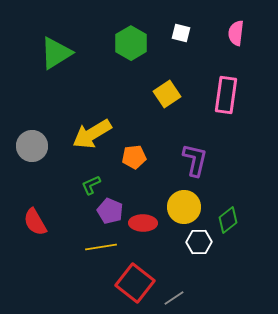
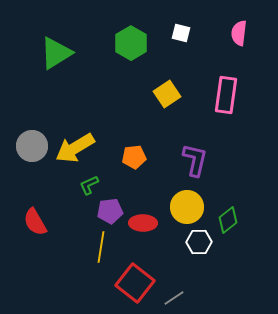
pink semicircle: moved 3 px right
yellow arrow: moved 17 px left, 14 px down
green L-shape: moved 2 px left
yellow circle: moved 3 px right
purple pentagon: rotated 30 degrees counterclockwise
yellow line: rotated 72 degrees counterclockwise
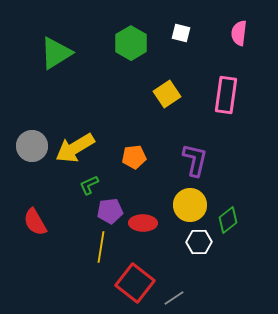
yellow circle: moved 3 px right, 2 px up
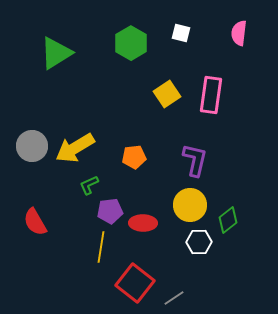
pink rectangle: moved 15 px left
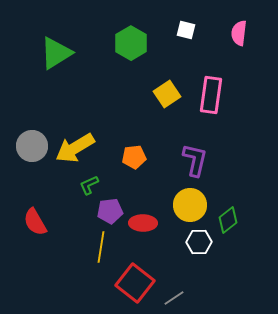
white square: moved 5 px right, 3 px up
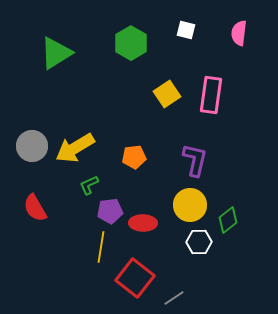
red semicircle: moved 14 px up
red square: moved 5 px up
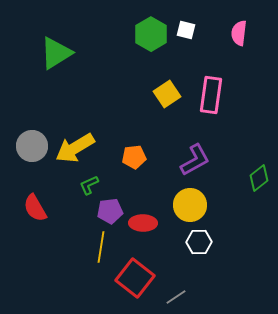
green hexagon: moved 20 px right, 9 px up
purple L-shape: rotated 48 degrees clockwise
green diamond: moved 31 px right, 42 px up
gray line: moved 2 px right, 1 px up
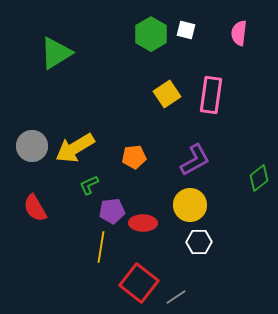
purple pentagon: moved 2 px right
red square: moved 4 px right, 5 px down
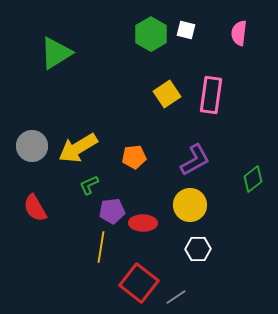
yellow arrow: moved 3 px right
green diamond: moved 6 px left, 1 px down
white hexagon: moved 1 px left, 7 px down
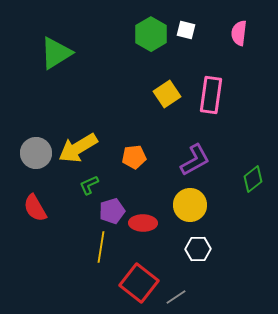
gray circle: moved 4 px right, 7 px down
purple pentagon: rotated 10 degrees counterclockwise
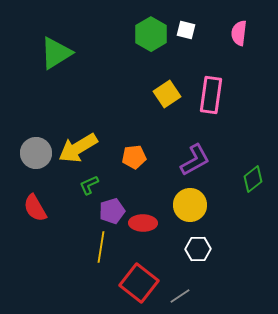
gray line: moved 4 px right, 1 px up
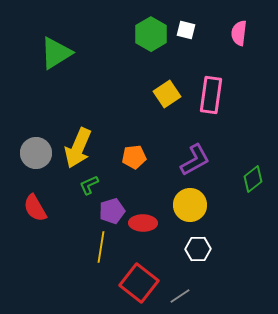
yellow arrow: rotated 36 degrees counterclockwise
